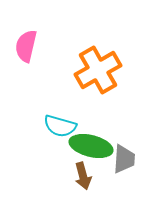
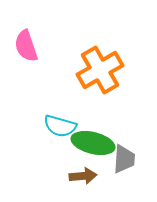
pink semicircle: rotated 32 degrees counterclockwise
orange cross: moved 2 px right
green ellipse: moved 2 px right, 3 px up
brown arrow: rotated 80 degrees counterclockwise
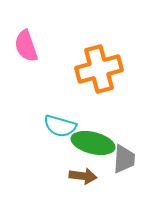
orange cross: moved 1 px left, 1 px up; rotated 15 degrees clockwise
brown arrow: rotated 12 degrees clockwise
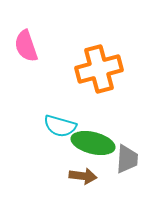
gray trapezoid: moved 3 px right
